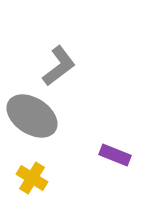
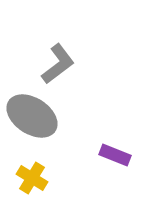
gray L-shape: moved 1 px left, 2 px up
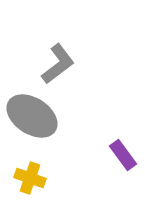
purple rectangle: moved 8 px right; rotated 32 degrees clockwise
yellow cross: moved 2 px left; rotated 12 degrees counterclockwise
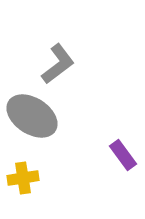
yellow cross: moved 7 px left; rotated 28 degrees counterclockwise
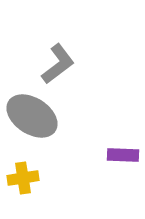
purple rectangle: rotated 52 degrees counterclockwise
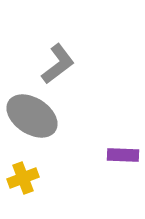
yellow cross: rotated 12 degrees counterclockwise
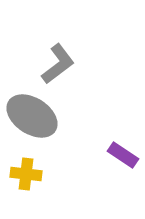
purple rectangle: rotated 32 degrees clockwise
yellow cross: moved 3 px right, 4 px up; rotated 28 degrees clockwise
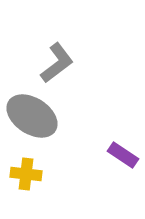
gray L-shape: moved 1 px left, 1 px up
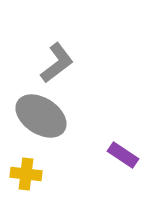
gray ellipse: moved 9 px right
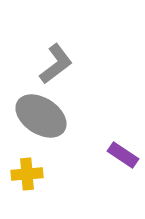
gray L-shape: moved 1 px left, 1 px down
yellow cross: moved 1 px right; rotated 12 degrees counterclockwise
